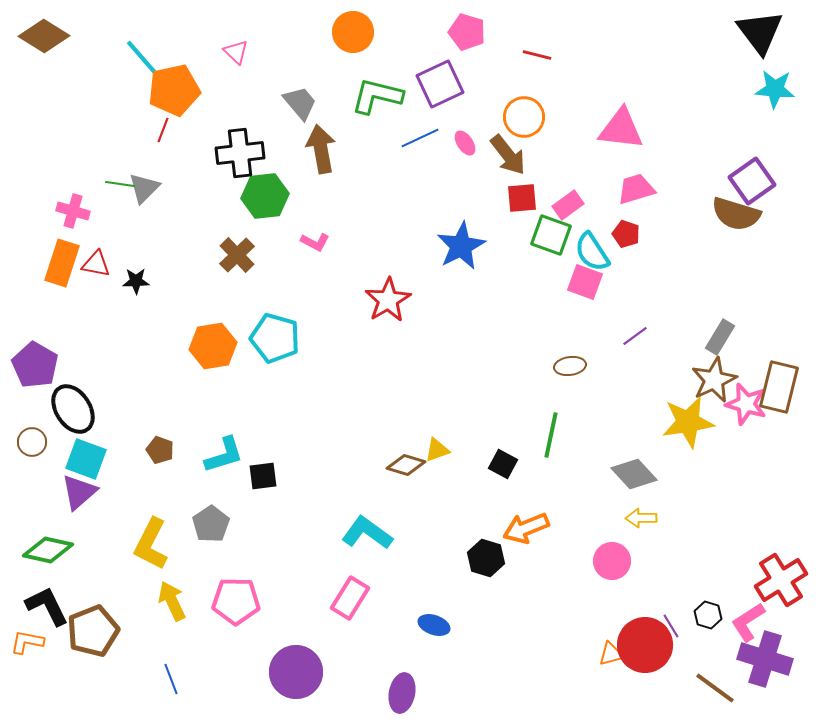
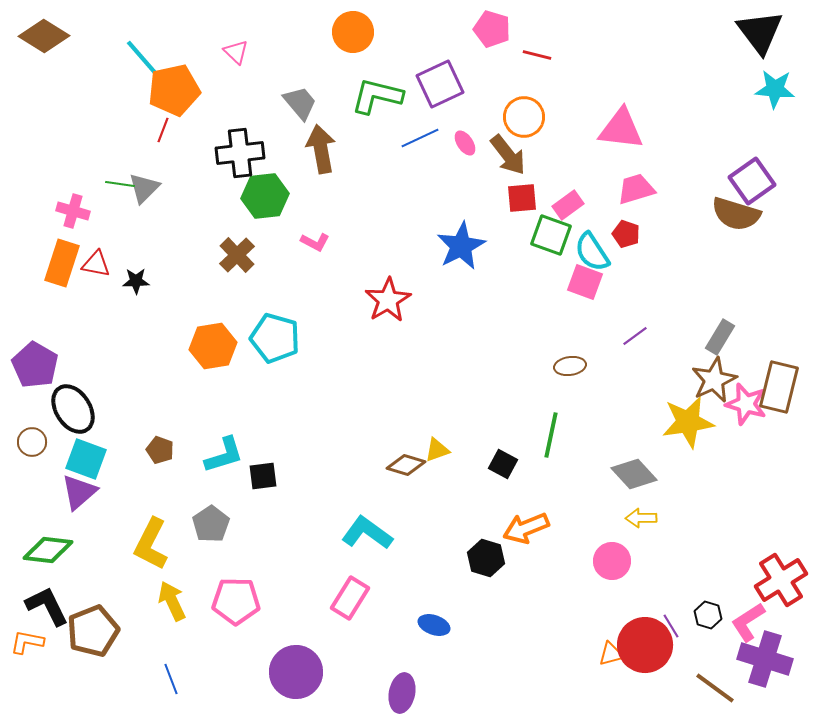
pink pentagon at (467, 32): moved 25 px right, 3 px up
green diamond at (48, 550): rotated 6 degrees counterclockwise
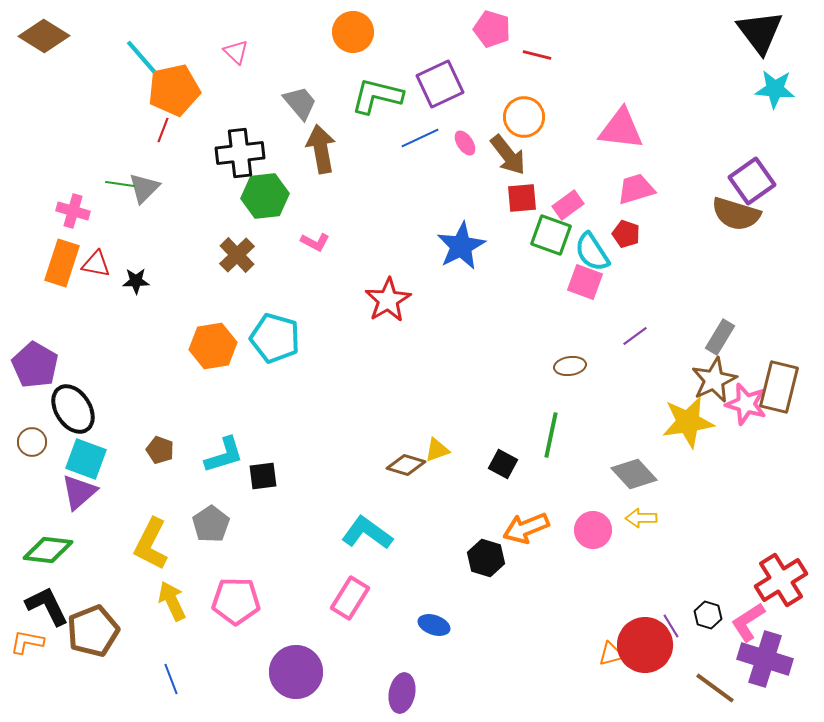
pink circle at (612, 561): moved 19 px left, 31 px up
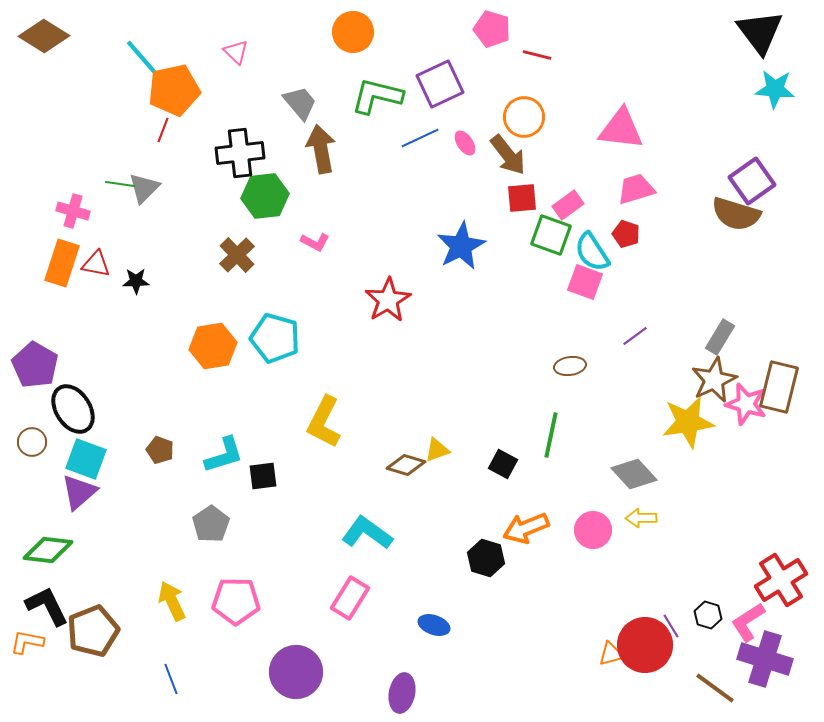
yellow L-shape at (151, 544): moved 173 px right, 122 px up
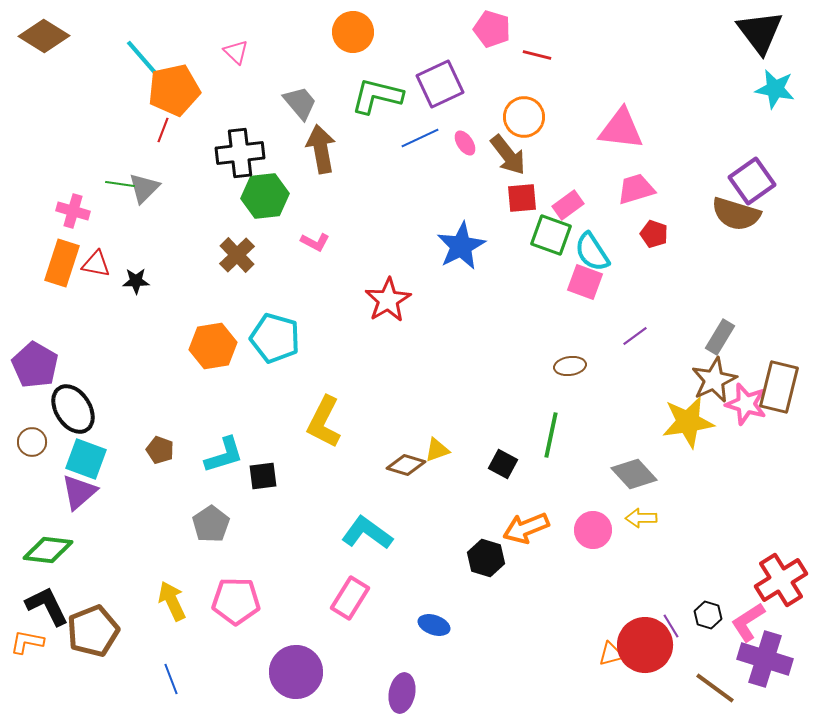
cyan star at (775, 89): rotated 6 degrees clockwise
red pentagon at (626, 234): moved 28 px right
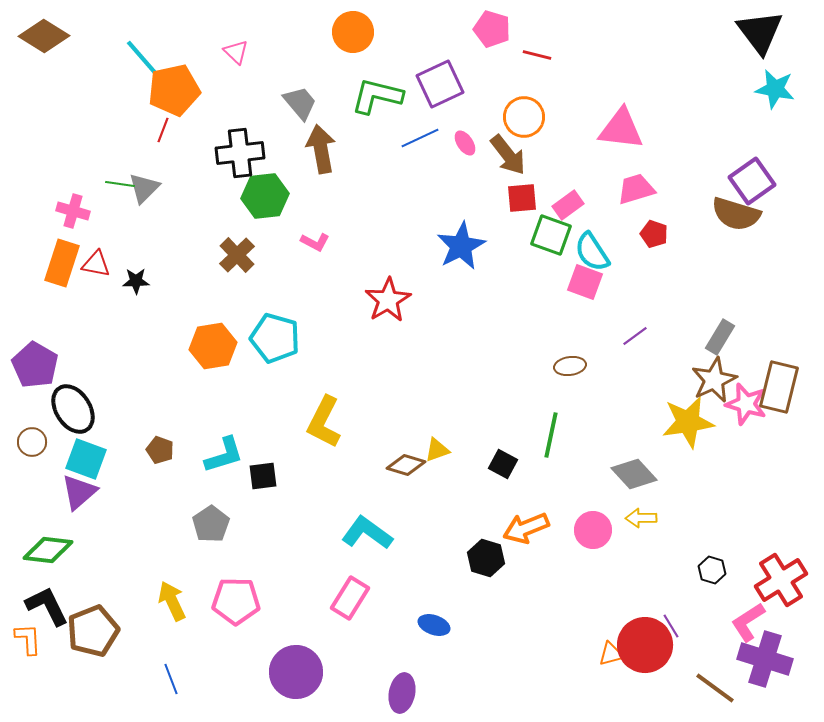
black hexagon at (708, 615): moved 4 px right, 45 px up
orange L-shape at (27, 642): moved 1 px right, 3 px up; rotated 76 degrees clockwise
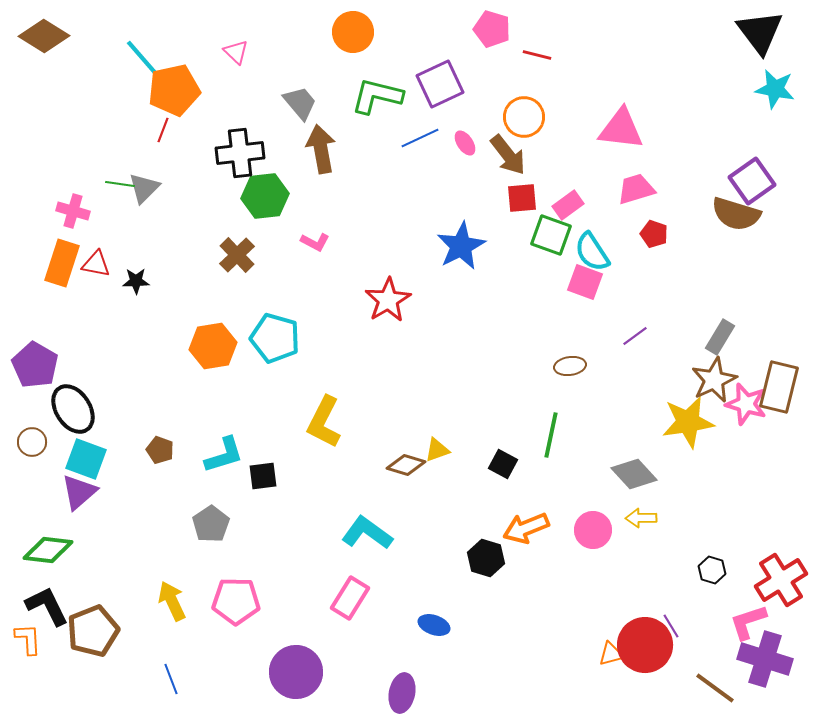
pink L-shape at (748, 622): rotated 15 degrees clockwise
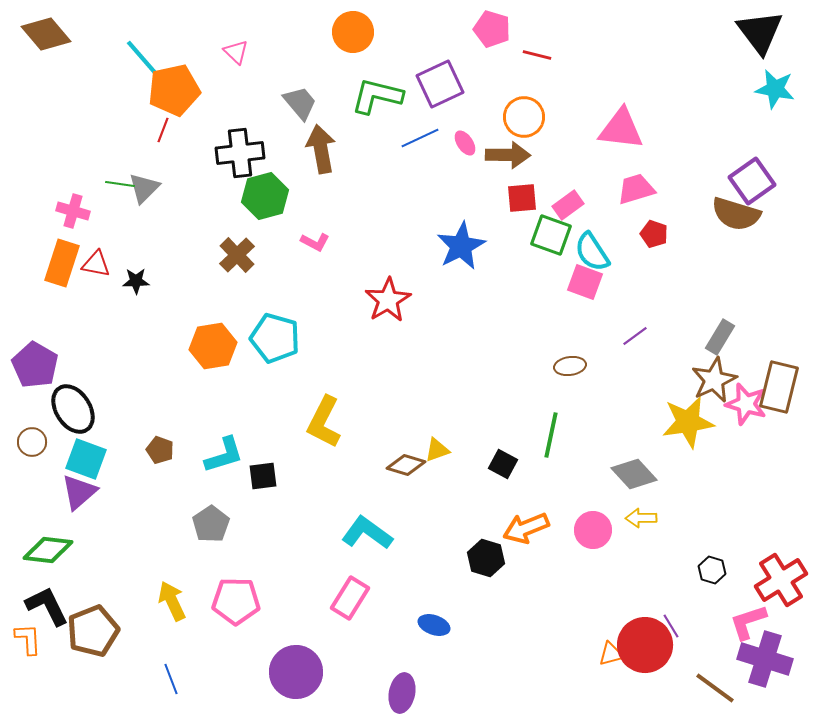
brown diamond at (44, 36): moved 2 px right, 2 px up; rotated 18 degrees clockwise
brown arrow at (508, 155): rotated 51 degrees counterclockwise
green hexagon at (265, 196): rotated 9 degrees counterclockwise
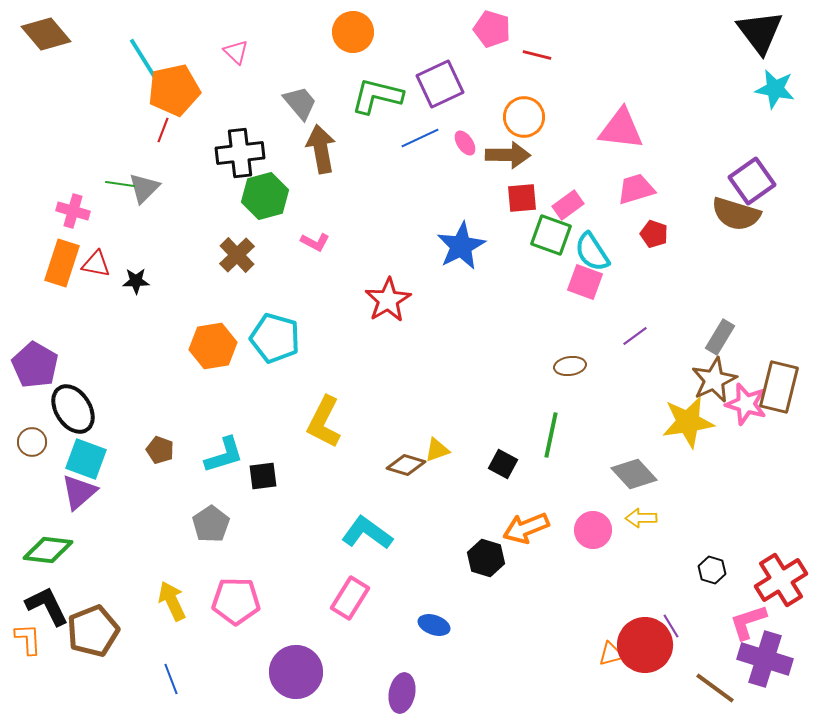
cyan line at (144, 60): rotated 9 degrees clockwise
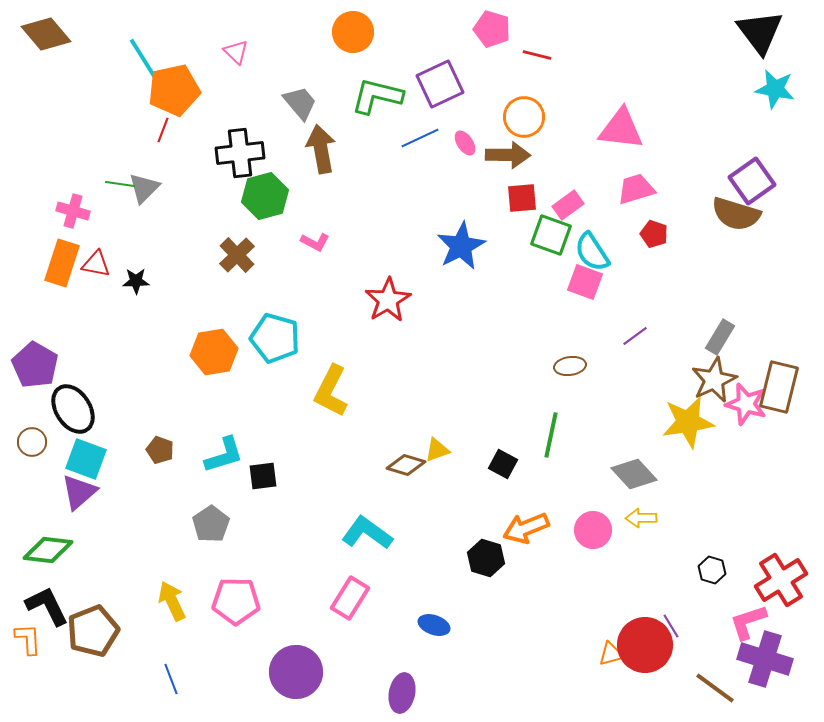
orange hexagon at (213, 346): moved 1 px right, 6 px down
yellow L-shape at (324, 422): moved 7 px right, 31 px up
